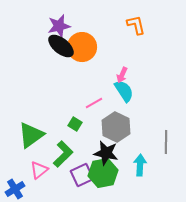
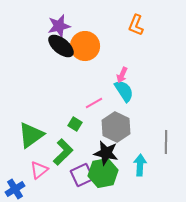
orange L-shape: rotated 145 degrees counterclockwise
orange circle: moved 3 px right, 1 px up
green L-shape: moved 2 px up
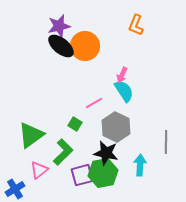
purple square: rotated 10 degrees clockwise
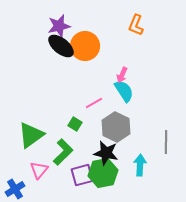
pink triangle: rotated 12 degrees counterclockwise
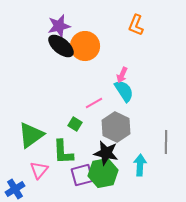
green L-shape: rotated 132 degrees clockwise
